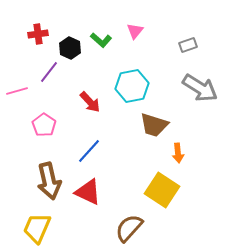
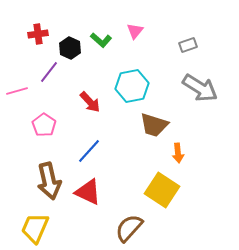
yellow trapezoid: moved 2 px left
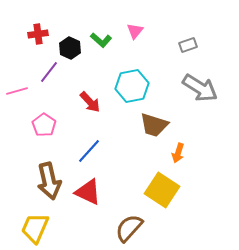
orange arrow: rotated 24 degrees clockwise
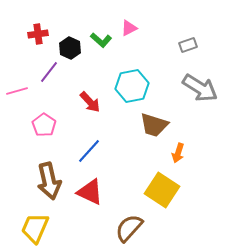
pink triangle: moved 6 px left, 3 px up; rotated 24 degrees clockwise
red triangle: moved 2 px right
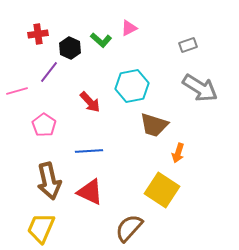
blue line: rotated 44 degrees clockwise
yellow trapezoid: moved 6 px right
